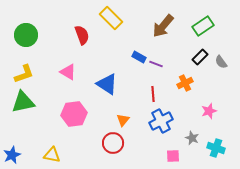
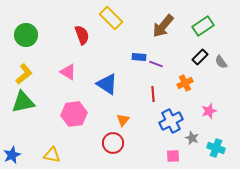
blue rectangle: rotated 24 degrees counterclockwise
yellow L-shape: rotated 20 degrees counterclockwise
blue cross: moved 10 px right
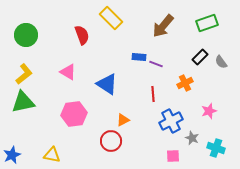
green rectangle: moved 4 px right, 3 px up; rotated 15 degrees clockwise
orange triangle: rotated 24 degrees clockwise
red circle: moved 2 px left, 2 px up
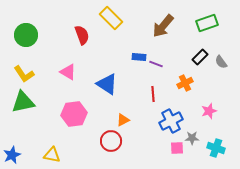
yellow L-shape: rotated 95 degrees clockwise
gray star: rotated 24 degrees counterclockwise
pink square: moved 4 px right, 8 px up
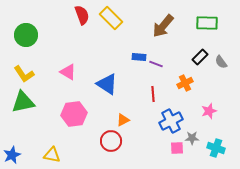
green rectangle: rotated 20 degrees clockwise
red semicircle: moved 20 px up
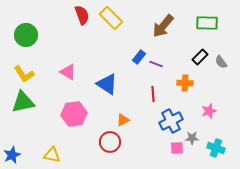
blue rectangle: rotated 56 degrees counterclockwise
orange cross: rotated 28 degrees clockwise
red circle: moved 1 px left, 1 px down
